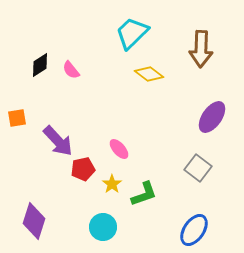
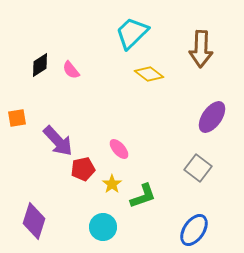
green L-shape: moved 1 px left, 2 px down
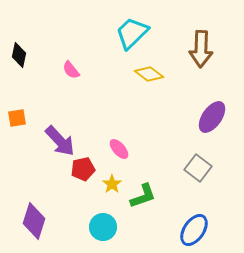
black diamond: moved 21 px left, 10 px up; rotated 45 degrees counterclockwise
purple arrow: moved 2 px right
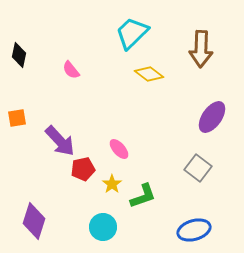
blue ellipse: rotated 40 degrees clockwise
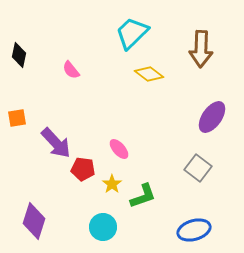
purple arrow: moved 4 px left, 2 px down
red pentagon: rotated 20 degrees clockwise
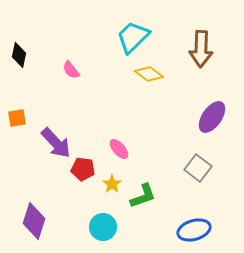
cyan trapezoid: moved 1 px right, 4 px down
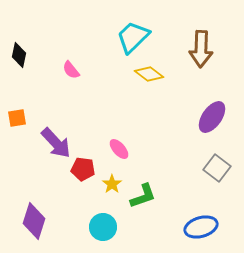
gray square: moved 19 px right
blue ellipse: moved 7 px right, 3 px up
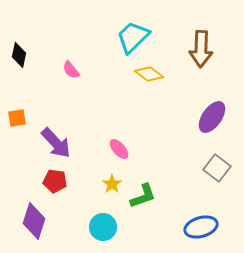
red pentagon: moved 28 px left, 12 px down
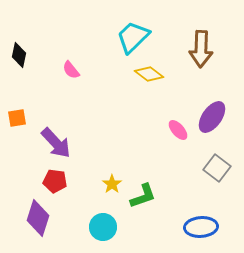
pink ellipse: moved 59 px right, 19 px up
purple diamond: moved 4 px right, 3 px up
blue ellipse: rotated 12 degrees clockwise
